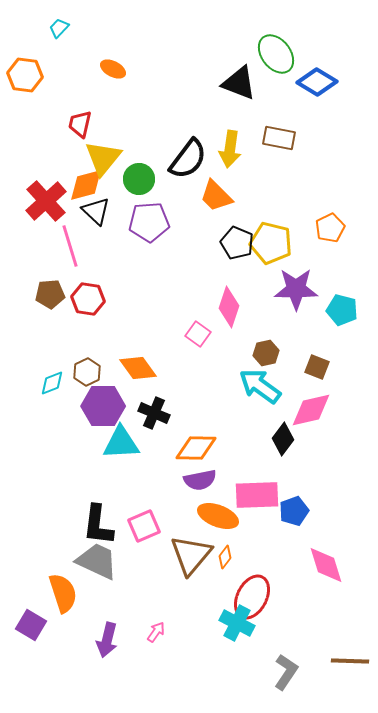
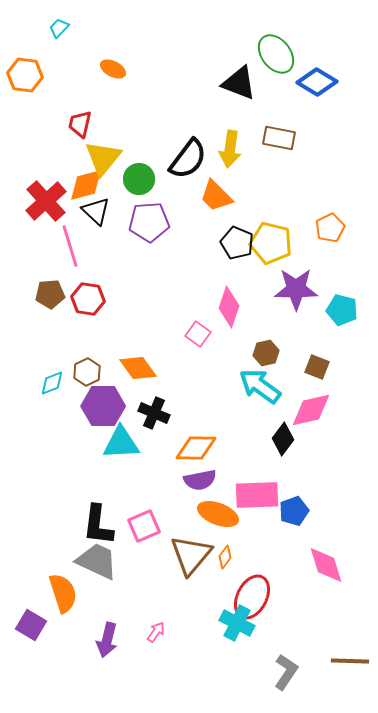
orange ellipse at (218, 516): moved 2 px up
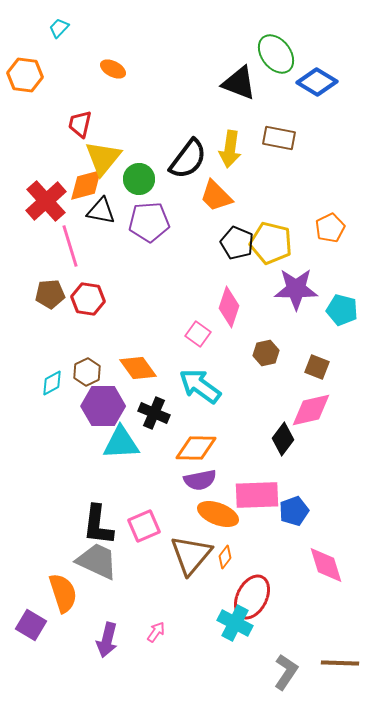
black triangle at (96, 211): moved 5 px right; rotated 32 degrees counterclockwise
cyan diamond at (52, 383): rotated 8 degrees counterclockwise
cyan arrow at (260, 386): moved 60 px left
cyan cross at (237, 623): moved 2 px left
brown line at (350, 661): moved 10 px left, 2 px down
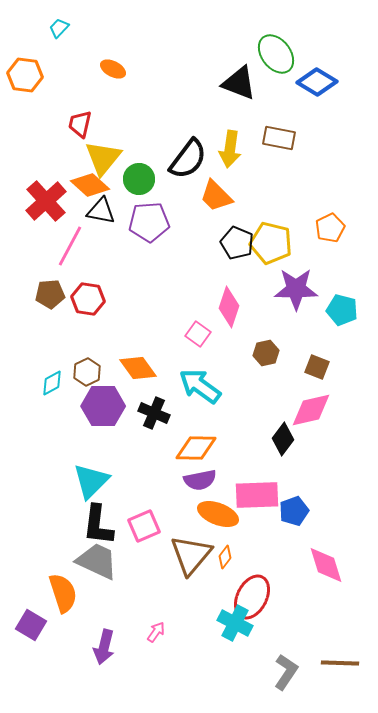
orange diamond at (86, 185): moved 4 px right; rotated 57 degrees clockwise
pink line at (70, 246): rotated 45 degrees clockwise
cyan triangle at (121, 443): moved 30 px left, 38 px down; rotated 42 degrees counterclockwise
purple arrow at (107, 640): moved 3 px left, 7 px down
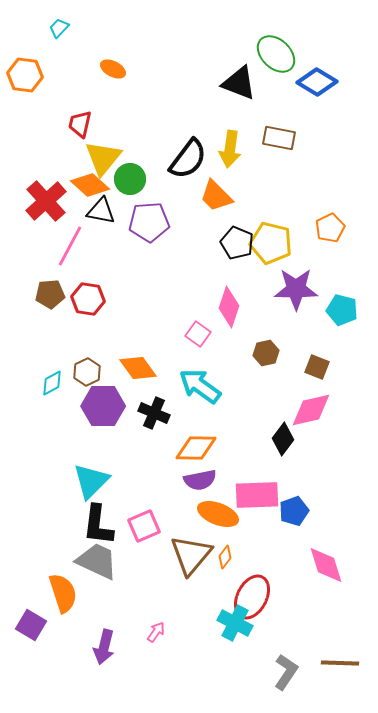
green ellipse at (276, 54): rotated 9 degrees counterclockwise
green circle at (139, 179): moved 9 px left
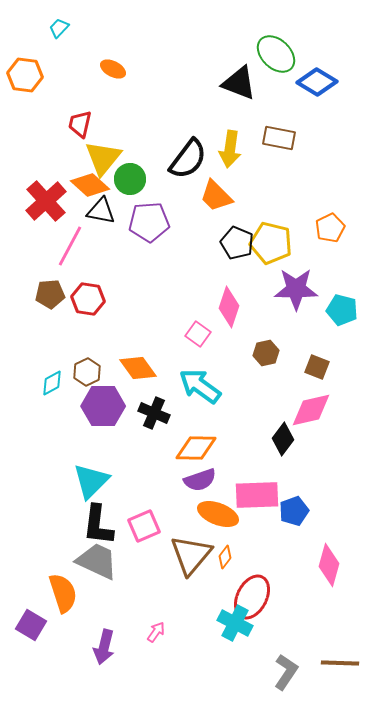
purple semicircle at (200, 480): rotated 8 degrees counterclockwise
pink diamond at (326, 565): moved 3 px right; rotated 33 degrees clockwise
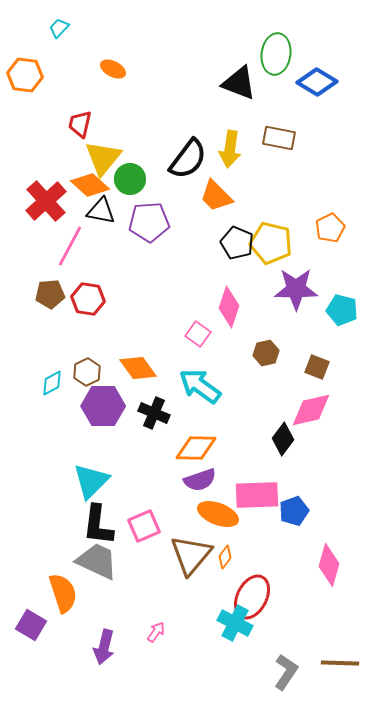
green ellipse at (276, 54): rotated 54 degrees clockwise
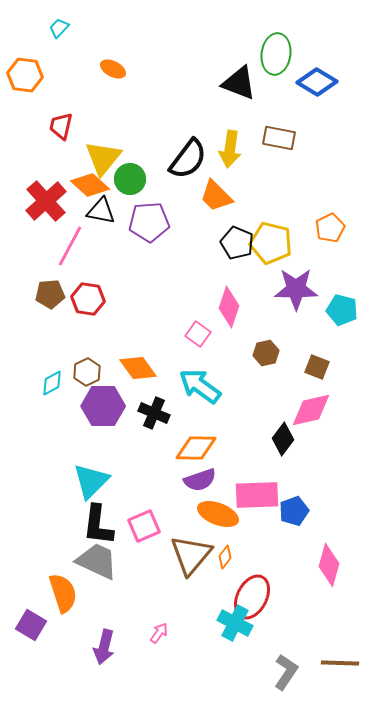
red trapezoid at (80, 124): moved 19 px left, 2 px down
pink arrow at (156, 632): moved 3 px right, 1 px down
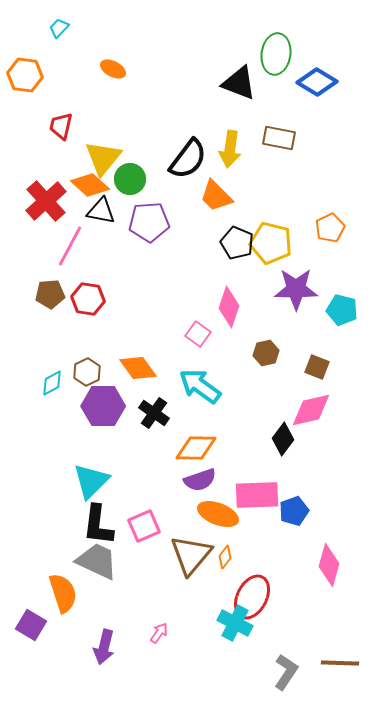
black cross at (154, 413): rotated 12 degrees clockwise
